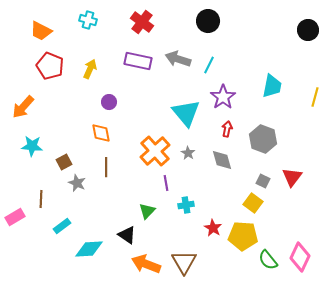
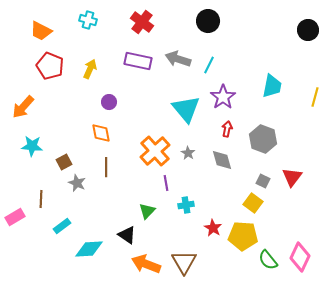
cyan triangle at (186, 113): moved 4 px up
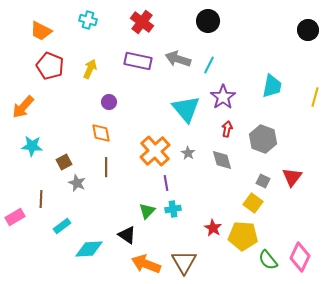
cyan cross at (186, 205): moved 13 px left, 4 px down
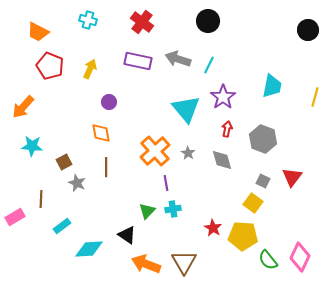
orange trapezoid at (41, 31): moved 3 px left, 1 px down
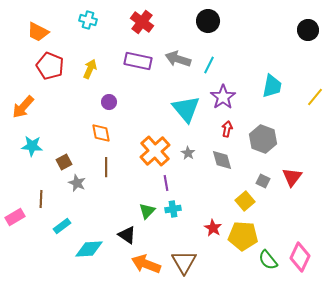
yellow line at (315, 97): rotated 24 degrees clockwise
yellow square at (253, 203): moved 8 px left, 2 px up; rotated 12 degrees clockwise
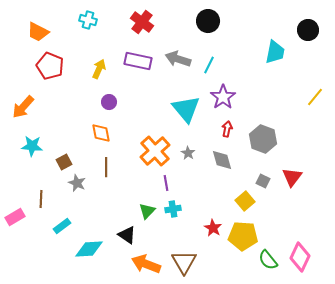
yellow arrow at (90, 69): moved 9 px right
cyan trapezoid at (272, 86): moved 3 px right, 34 px up
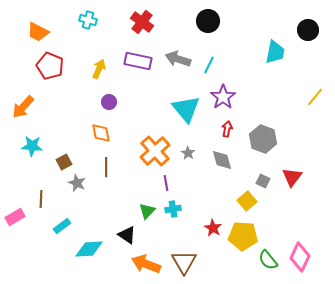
yellow square at (245, 201): moved 2 px right
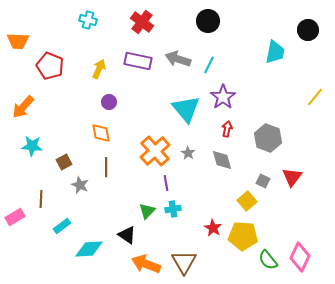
orange trapezoid at (38, 32): moved 20 px left, 9 px down; rotated 25 degrees counterclockwise
gray hexagon at (263, 139): moved 5 px right, 1 px up
gray star at (77, 183): moved 3 px right, 2 px down
